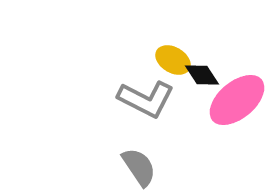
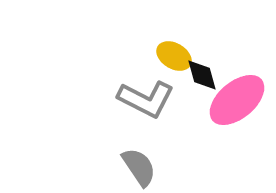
yellow ellipse: moved 1 px right, 4 px up
black diamond: rotated 18 degrees clockwise
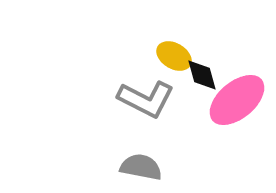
gray semicircle: moved 2 px right; rotated 45 degrees counterclockwise
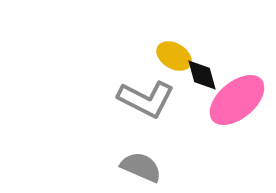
gray semicircle: rotated 12 degrees clockwise
